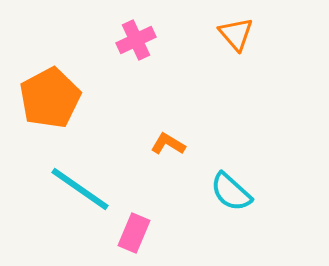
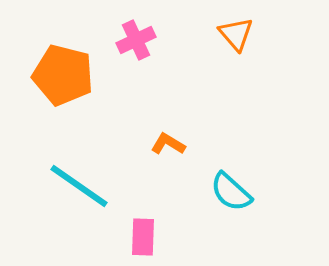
orange pentagon: moved 13 px right, 23 px up; rotated 30 degrees counterclockwise
cyan line: moved 1 px left, 3 px up
pink rectangle: moved 9 px right, 4 px down; rotated 21 degrees counterclockwise
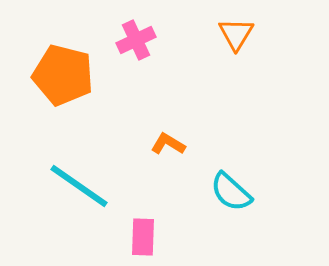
orange triangle: rotated 12 degrees clockwise
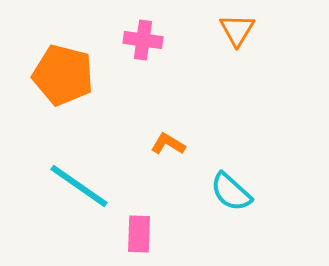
orange triangle: moved 1 px right, 4 px up
pink cross: moved 7 px right; rotated 33 degrees clockwise
pink rectangle: moved 4 px left, 3 px up
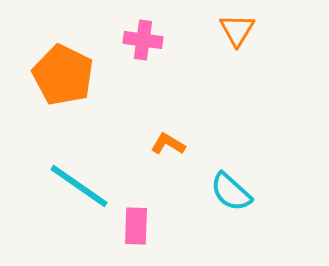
orange pentagon: rotated 12 degrees clockwise
pink rectangle: moved 3 px left, 8 px up
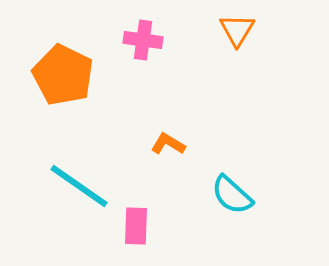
cyan semicircle: moved 1 px right, 3 px down
